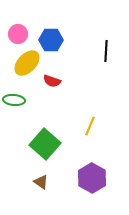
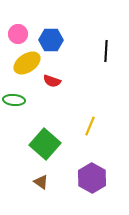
yellow ellipse: rotated 12 degrees clockwise
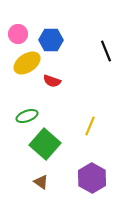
black line: rotated 25 degrees counterclockwise
green ellipse: moved 13 px right, 16 px down; rotated 25 degrees counterclockwise
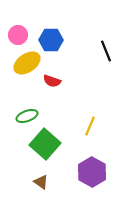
pink circle: moved 1 px down
purple hexagon: moved 6 px up
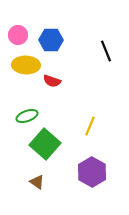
yellow ellipse: moved 1 px left, 2 px down; rotated 36 degrees clockwise
brown triangle: moved 4 px left
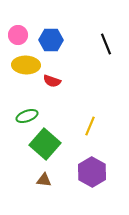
black line: moved 7 px up
brown triangle: moved 7 px right, 2 px up; rotated 28 degrees counterclockwise
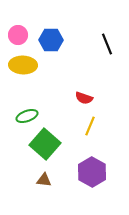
black line: moved 1 px right
yellow ellipse: moved 3 px left
red semicircle: moved 32 px right, 17 px down
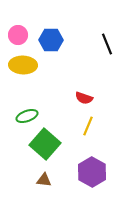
yellow line: moved 2 px left
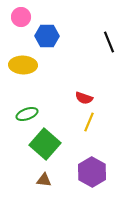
pink circle: moved 3 px right, 18 px up
blue hexagon: moved 4 px left, 4 px up
black line: moved 2 px right, 2 px up
green ellipse: moved 2 px up
yellow line: moved 1 px right, 4 px up
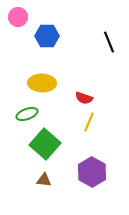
pink circle: moved 3 px left
yellow ellipse: moved 19 px right, 18 px down
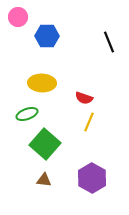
purple hexagon: moved 6 px down
